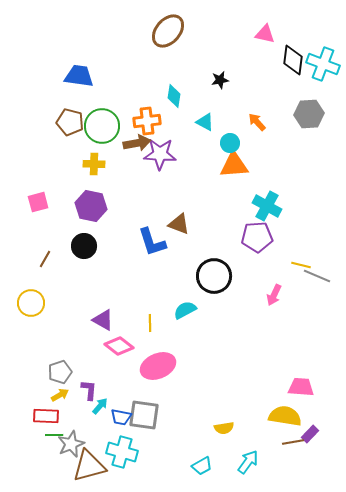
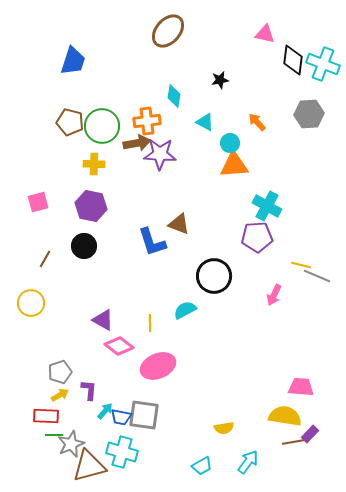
blue trapezoid at (79, 76): moved 6 px left, 15 px up; rotated 100 degrees clockwise
cyan arrow at (100, 406): moved 5 px right, 5 px down
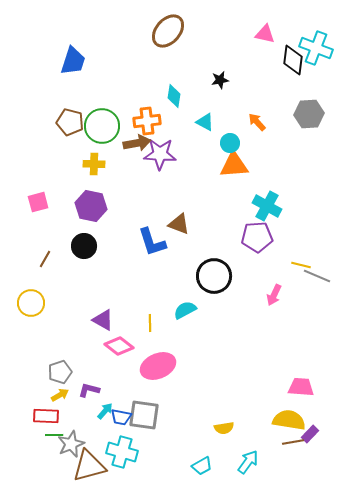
cyan cross at (323, 64): moved 7 px left, 16 px up
purple L-shape at (89, 390): rotated 80 degrees counterclockwise
yellow semicircle at (285, 416): moved 4 px right, 4 px down
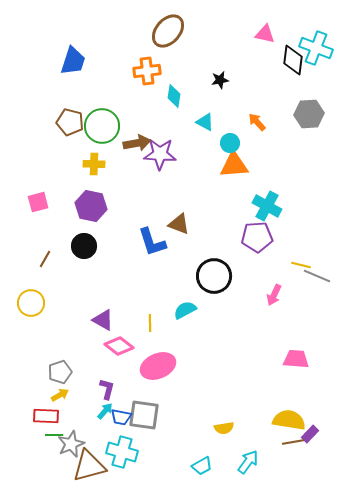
orange cross at (147, 121): moved 50 px up
pink trapezoid at (301, 387): moved 5 px left, 28 px up
purple L-shape at (89, 390): moved 18 px right, 1 px up; rotated 90 degrees clockwise
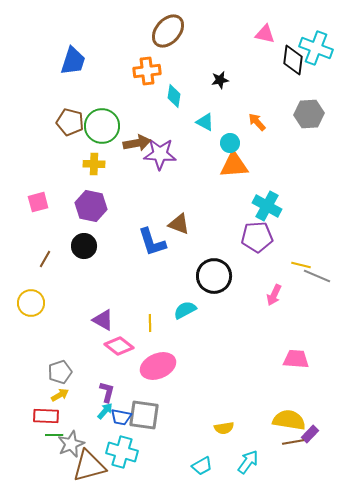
purple L-shape at (107, 389): moved 3 px down
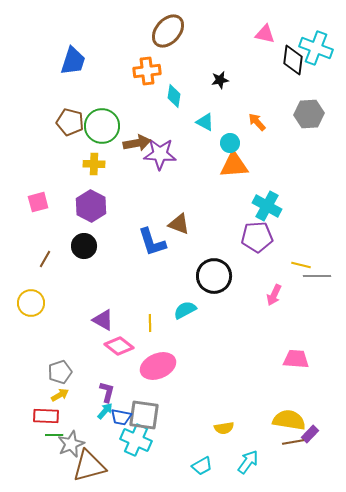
purple hexagon at (91, 206): rotated 16 degrees clockwise
gray line at (317, 276): rotated 24 degrees counterclockwise
cyan cross at (122, 452): moved 14 px right, 12 px up; rotated 8 degrees clockwise
